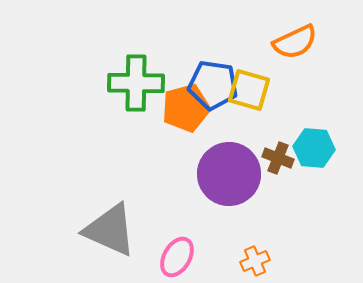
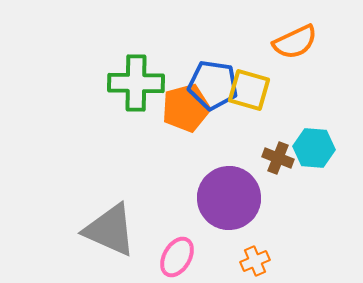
purple circle: moved 24 px down
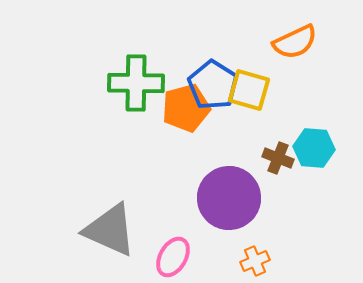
blue pentagon: rotated 24 degrees clockwise
pink ellipse: moved 4 px left
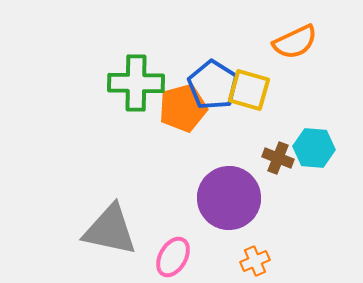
orange pentagon: moved 3 px left
gray triangle: rotated 12 degrees counterclockwise
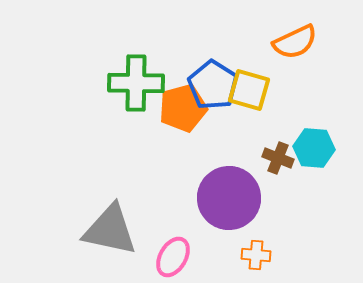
orange cross: moved 1 px right, 6 px up; rotated 28 degrees clockwise
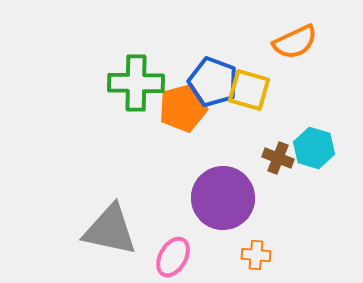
blue pentagon: moved 3 px up; rotated 12 degrees counterclockwise
cyan hexagon: rotated 12 degrees clockwise
purple circle: moved 6 px left
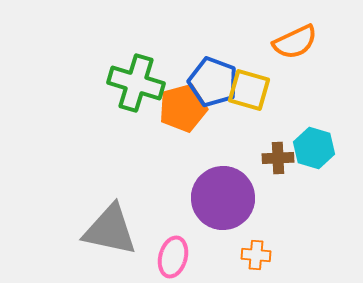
green cross: rotated 16 degrees clockwise
brown cross: rotated 24 degrees counterclockwise
pink ellipse: rotated 15 degrees counterclockwise
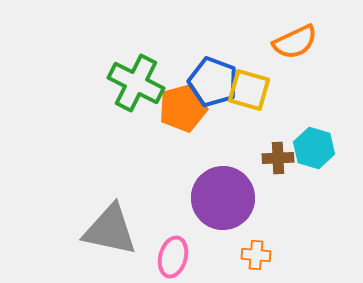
green cross: rotated 10 degrees clockwise
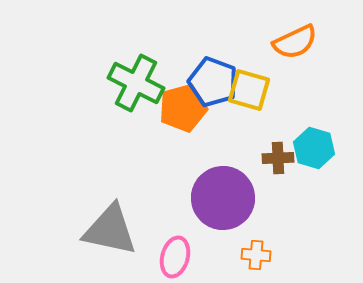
pink ellipse: moved 2 px right
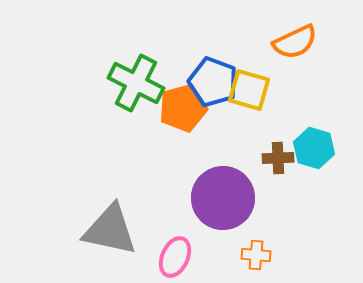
pink ellipse: rotated 9 degrees clockwise
